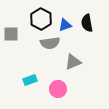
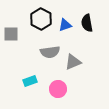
gray semicircle: moved 9 px down
cyan rectangle: moved 1 px down
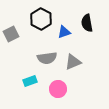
blue triangle: moved 1 px left, 7 px down
gray square: rotated 28 degrees counterclockwise
gray semicircle: moved 3 px left, 6 px down
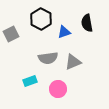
gray semicircle: moved 1 px right
